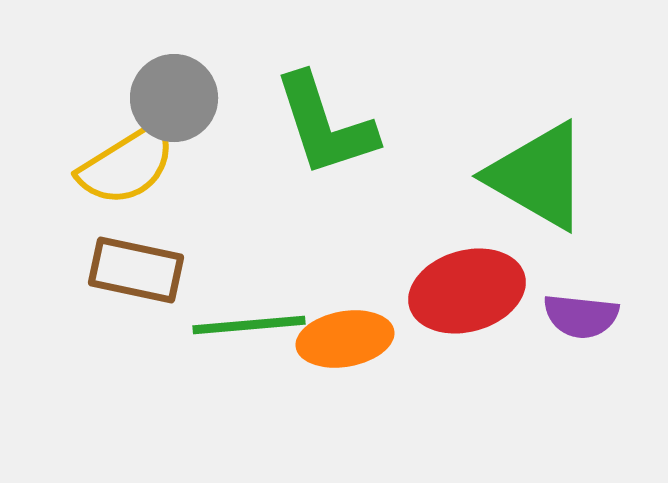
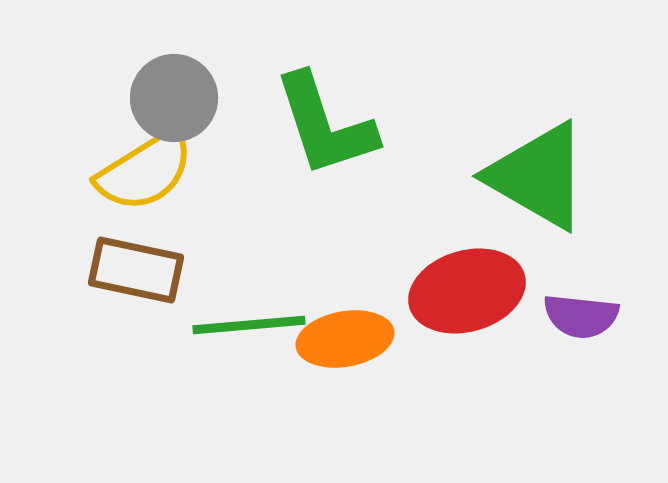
yellow semicircle: moved 18 px right, 6 px down
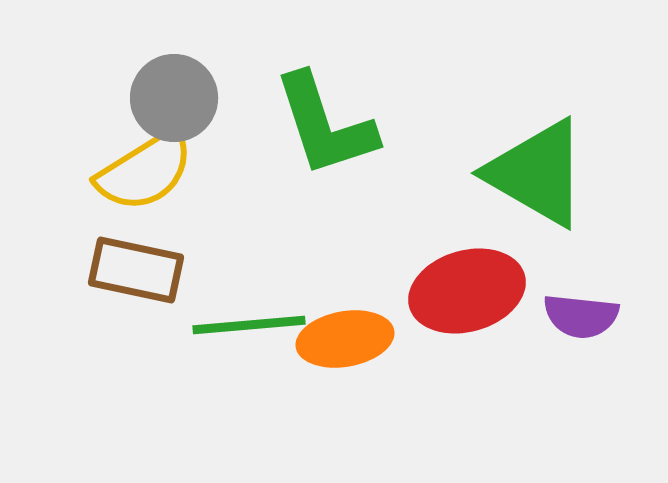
green triangle: moved 1 px left, 3 px up
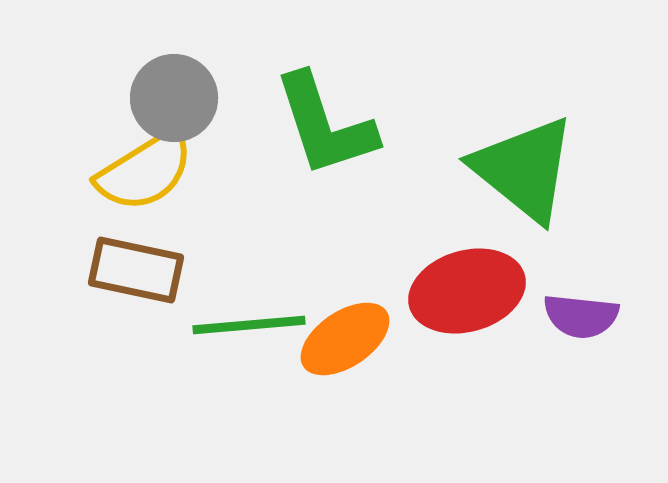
green triangle: moved 13 px left, 4 px up; rotated 9 degrees clockwise
orange ellipse: rotated 24 degrees counterclockwise
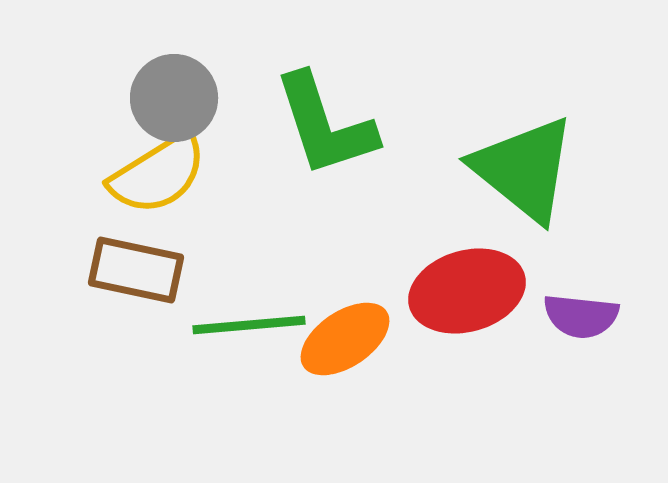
yellow semicircle: moved 13 px right, 3 px down
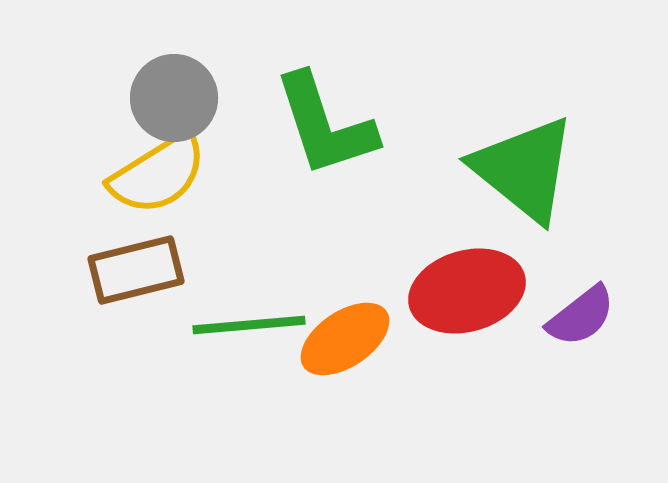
brown rectangle: rotated 26 degrees counterclockwise
purple semicircle: rotated 44 degrees counterclockwise
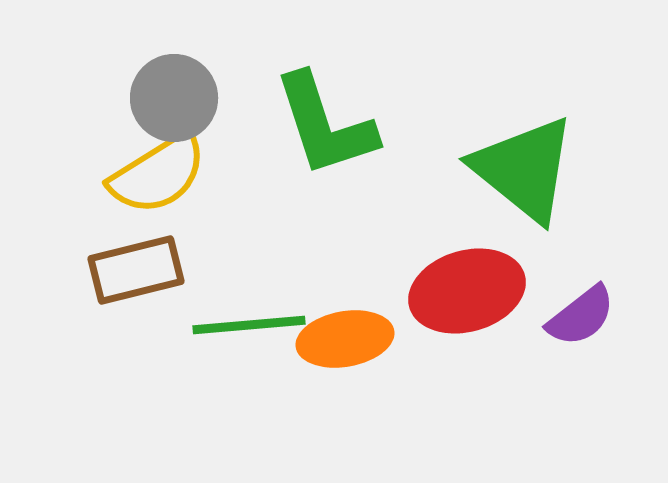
orange ellipse: rotated 24 degrees clockwise
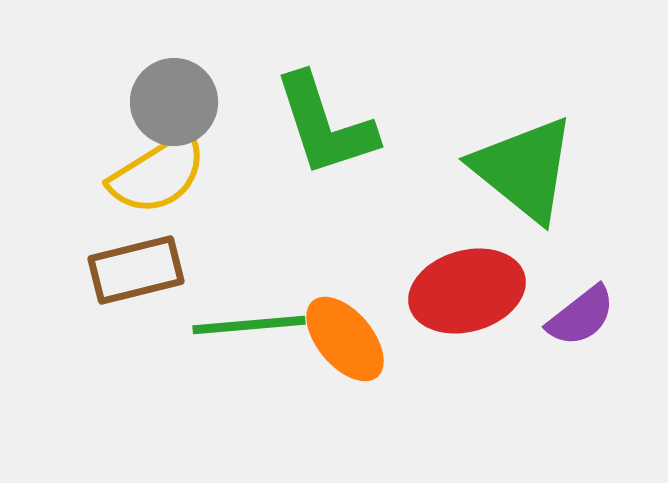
gray circle: moved 4 px down
orange ellipse: rotated 60 degrees clockwise
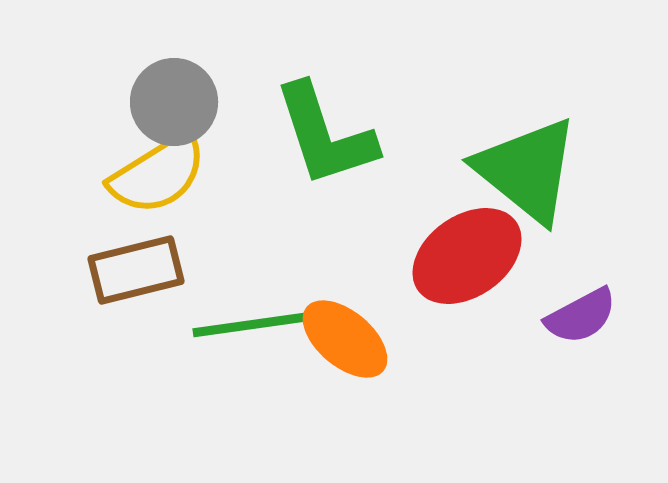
green L-shape: moved 10 px down
green triangle: moved 3 px right, 1 px down
red ellipse: moved 35 px up; rotated 19 degrees counterclockwise
purple semicircle: rotated 10 degrees clockwise
green line: rotated 3 degrees counterclockwise
orange ellipse: rotated 10 degrees counterclockwise
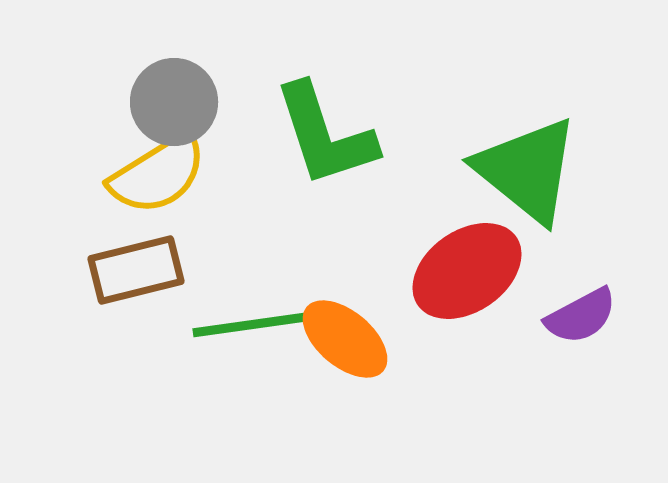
red ellipse: moved 15 px down
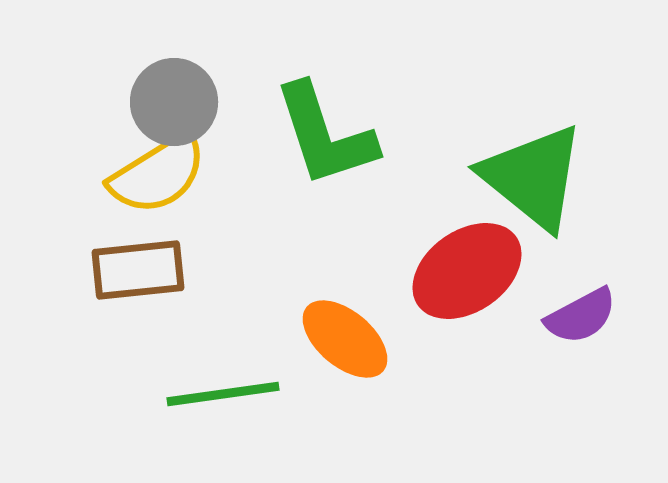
green triangle: moved 6 px right, 7 px down
brown rectangle: moved 2 px right; rotated 8 degrees clockwise
green line: moved 26 px left, 69 px down
